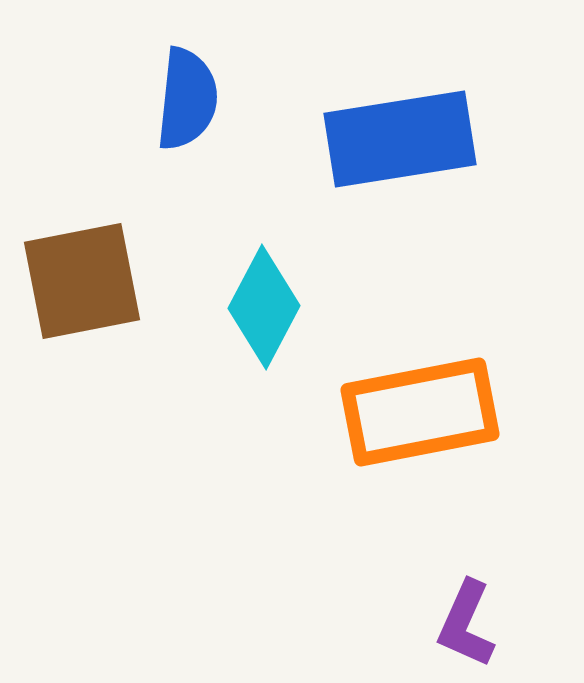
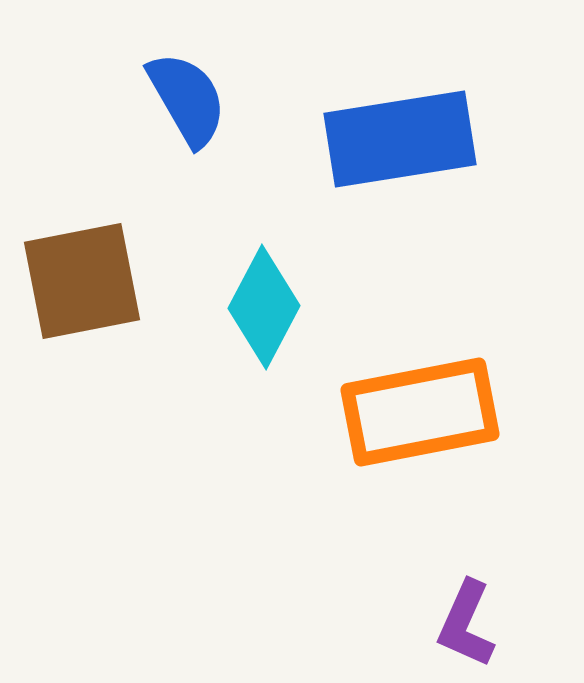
blue semicircle: rotated 36 degrees counterclockwise
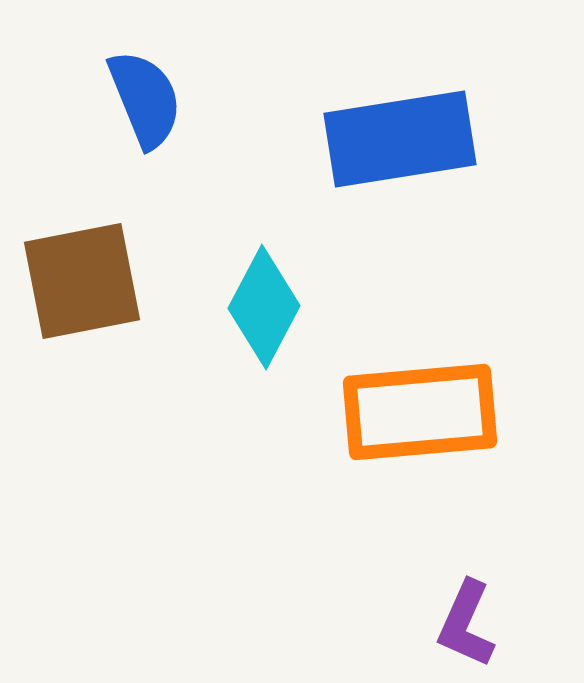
blue semicircle: moved 42 px left; rotated 8 degrees clockwise
orange rectangle: rotated 6 degrees clockwise
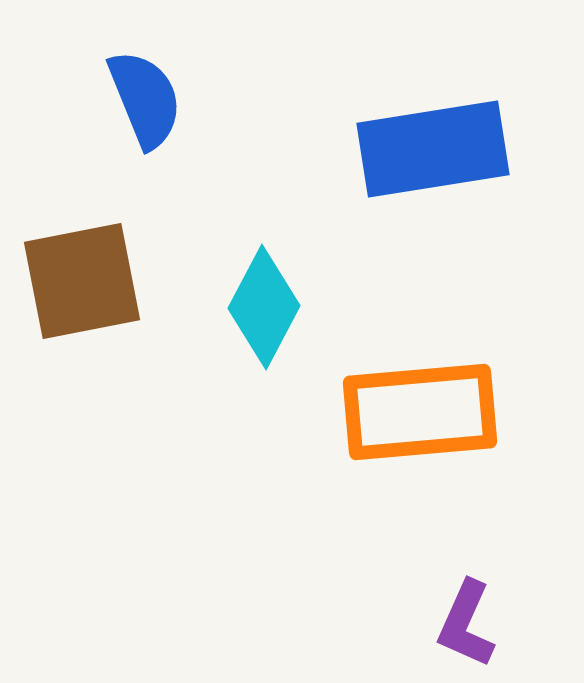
blue rectangle: moved 33 px right, 10 px down
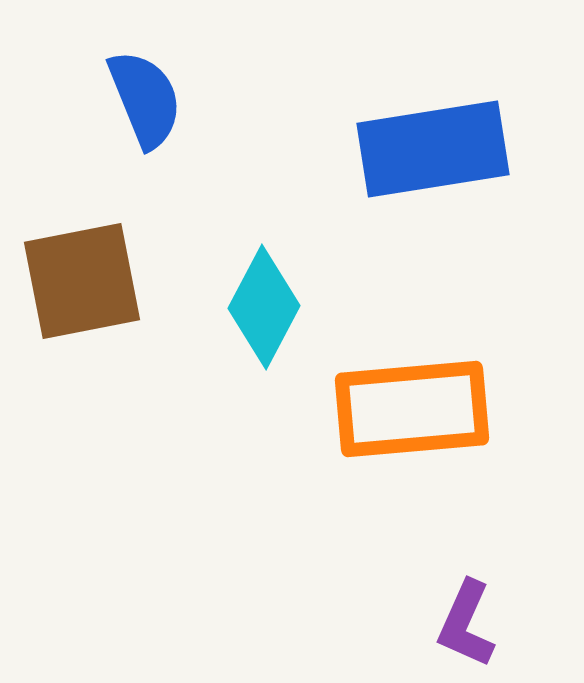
orange rectangle: moved 8 px left, 3 px up
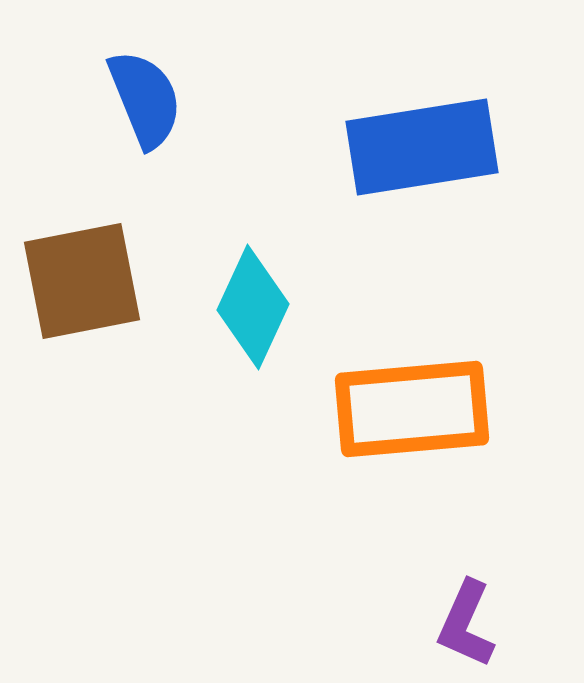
blue rectangle: moved 11 px left, 2 px up
cyan diamond: moved 11 px left; rotated 3 degrees counterclockwise
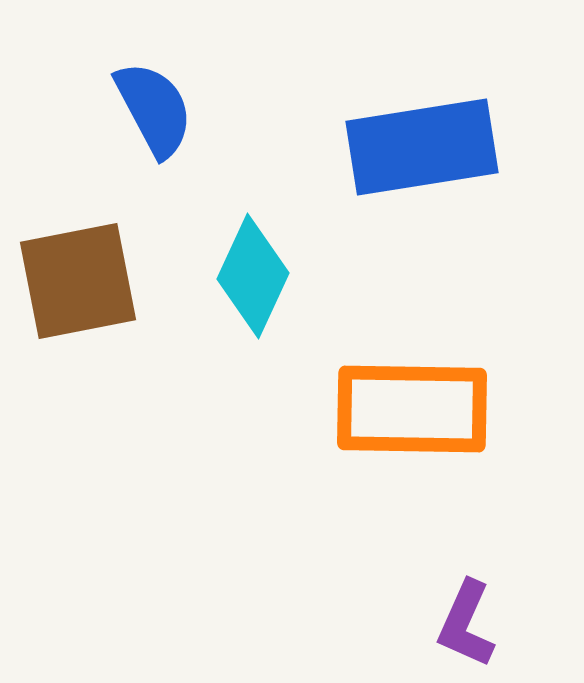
blue semicircle: moved 9 px right, 10 px down; rotated 6 degrees counterclockwise
brown square: moved 4 px left
cyan diamond: moved 31 px up
orange rectangle: rotated 6 degrees clockwise
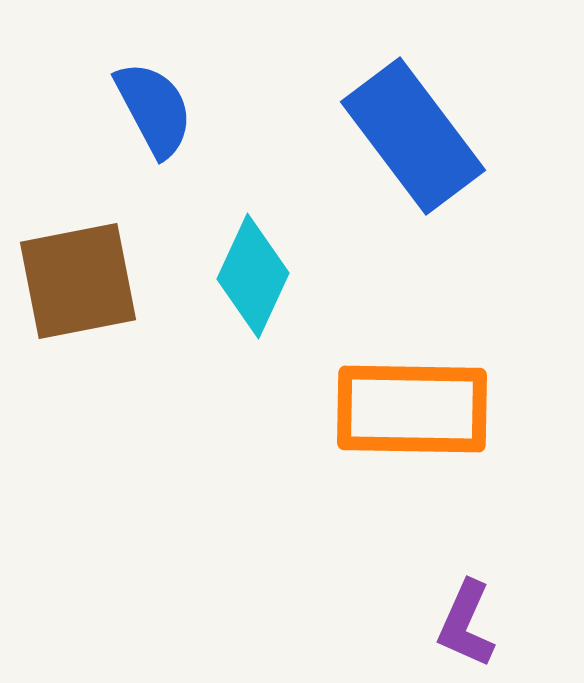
blue rectangle: moved 9 px left, 11 px up; rotated 62 degrees clockwise
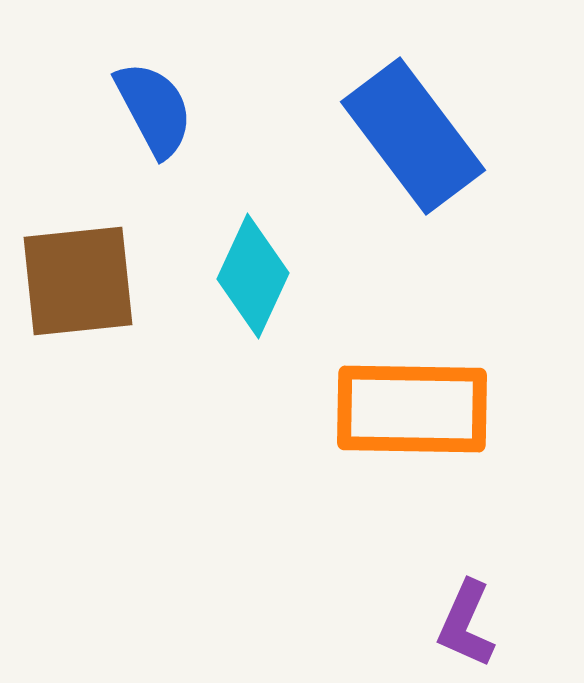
brown square: rotated 5 degrees clockwise
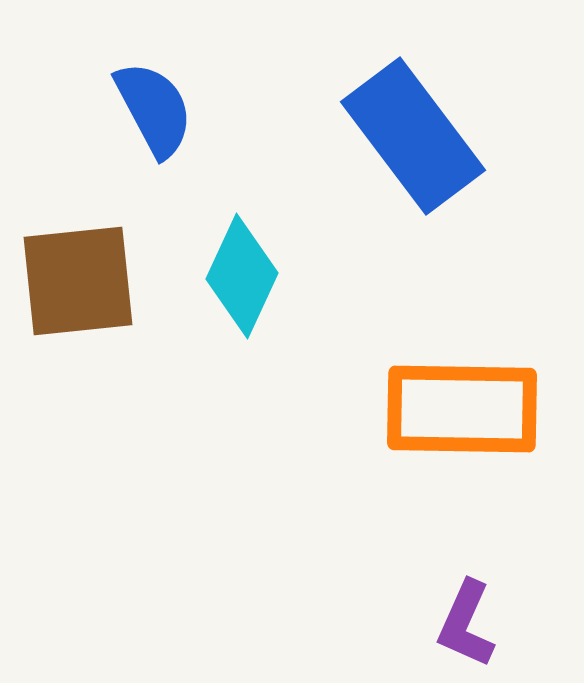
cyan diamond: moved 11 px left
orange rectangle: moved 50 px right
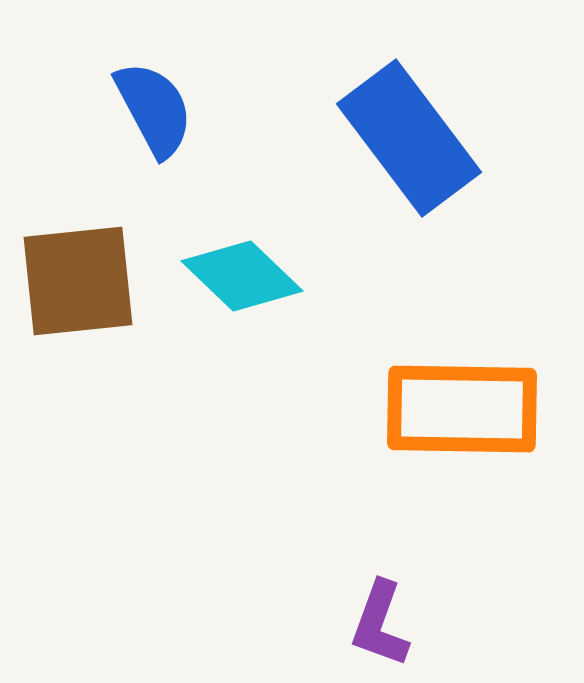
blue rectangle: moved 4 px left, 2 px down
cyan diamond: rotated 71 degrees counterclockwise
purple L-shape: moved 86 px left; rotated 4 degrees counterclockwise
